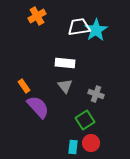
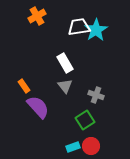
white rectangle: rotated 54 degrees clockwise
gray cross: moved 1 px down
red circle: moved 3 px down
cyan rectangle: rotated 64 degrees clockwise
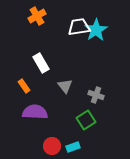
white rectangle: moved 24 px left
purple semicircle: moved 3 px left, 5 px down; rotated 45 degrees counterclockwise
green square: moved 1 px right
red circle: moved 39 px left
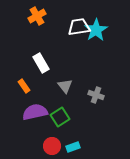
purple semicircle: rotated 15 degrees counterclockwise
green square: moved 26 px left, 3 px up
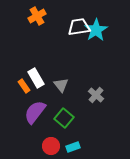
white rectangle: moved 5 px left, 15 px down
gray triangle: moved 4 px left, 1 px up
gray cross: rotated 21 degrees clockwise
purple semicircle: rotated 40 degrees counterclockwise
green square: moved 4 px right, 1 px down; rotated 18 degrees counterclockwise
red circle: moved 1 px left
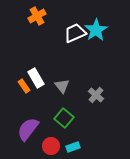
white trapezoid: moved 4 px left, 6 px down; rotated 15 degrees counterclockwise
gray triangle: moved 1 px right, 1 px down
purple semicircle: moved 7 px left, 17 px down
